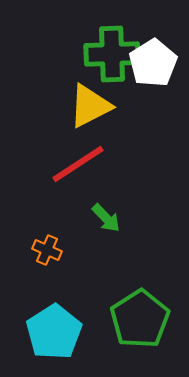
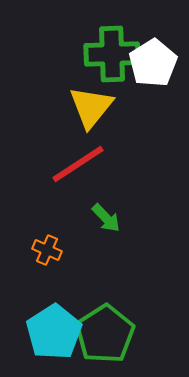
yellow triangle: moved 1 px right, 1 px down; rotated 24 degrees counterclockwise
green pentagon: moved 35 px left, 15 px down
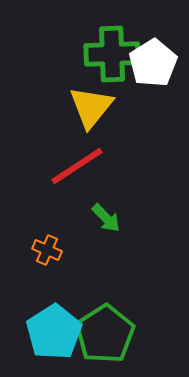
red line: moved 1 px left, 2 px down
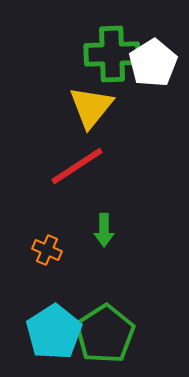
green arrow: moved 2 px left, 12 px down; rotated 44 degrees clockwise
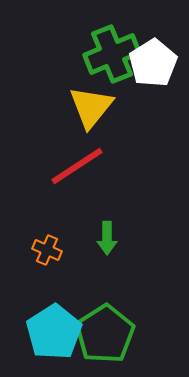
green cross: rotated 20 degrees counterclockwise
green arrow: moved 3 px right, 8 px down
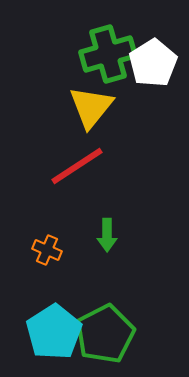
green cross: moved 4 px left; rotated 6 degrees clockwise
green arrow: moved 3 px up
green pentagon: rotated 6 degrees clockwise
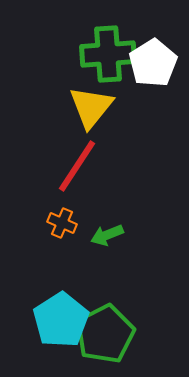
green cross: rotated 12 degrees clockwise
red line: rotated 24 degrees counterclockwise
green arrow: rotated 68 degrees clockwise
orange cross: moved 15 px right, 27 px up
cyan pentagon: moved 7 px right, 12 px up
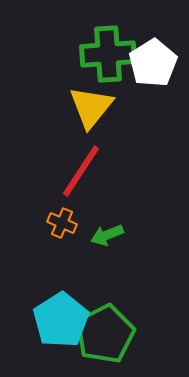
red line: moved 4 px right, 5 px down
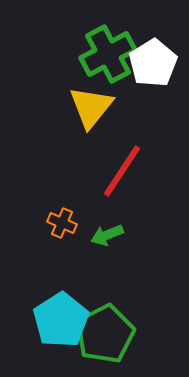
green cross: rotated 24 degrees counterclockwise
red line: moved 41 px right
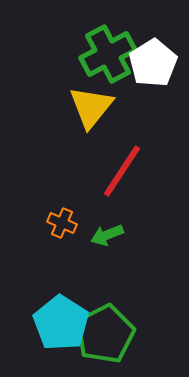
cyan pentagon: moved 3 px down; rotated 6 degrees counterclockwise
